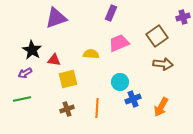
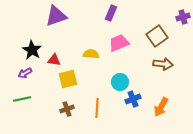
purple triangle: moved 2 px up
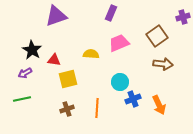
orange arrow: moved 2 px left, 2 px up; rotated 54 degrees counterclockwise
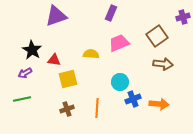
orange arrow: moved 1 px up; rotated 60 degrees counterclockwise
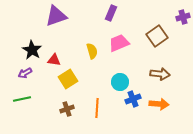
yellow semicircle: moved 1 px right, 3 px up; rotated 70 degrees clockwise
brown arrow: moved 3 px left, 10 px down
yellow square: rotated 18 degrees counterclockwise
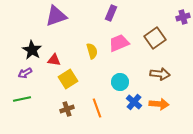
brown square: moved 2 px left, 2 px down
blue cross: moved 1 px right, 3 px down; rotated 28 degrees counterclockwise
orange line: rotated 24 degrees counterclockwise
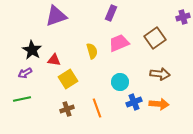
blue cross: rotated 28 degrees clockwise
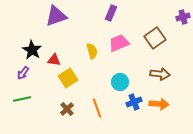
purple arrow: moved 2 px left; rotated 24 degrees counterclockwise
yellow square: moved 1 px up
brown cross: rotated 24 degrees counterclockwise
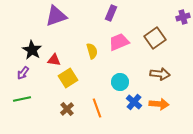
pink trapezoid: moved 1 px up
blue cross: rotated 28 degrees counterclockwise
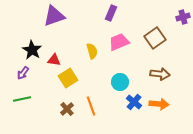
purple triangle: moved 2 px left
orange line: moved 6 px left, 2 px up
